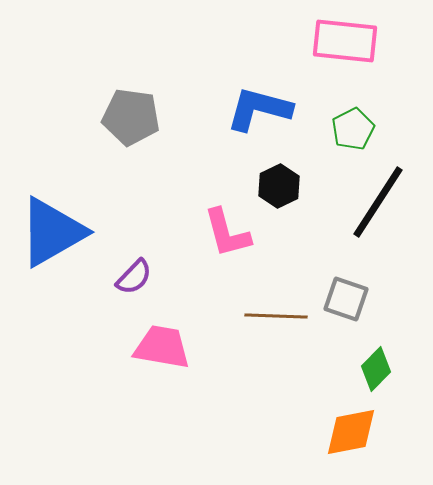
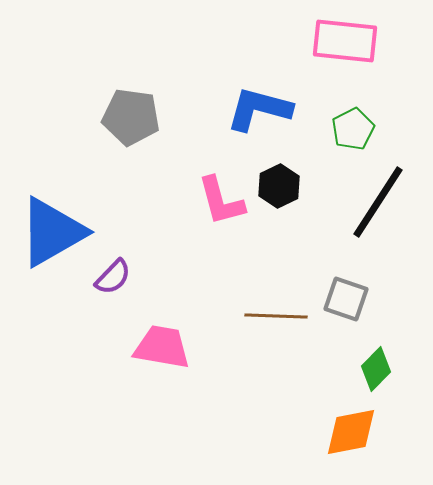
pink L-shape: moved 6 px left, 32 px up
purple semicircle: moved 21 px left
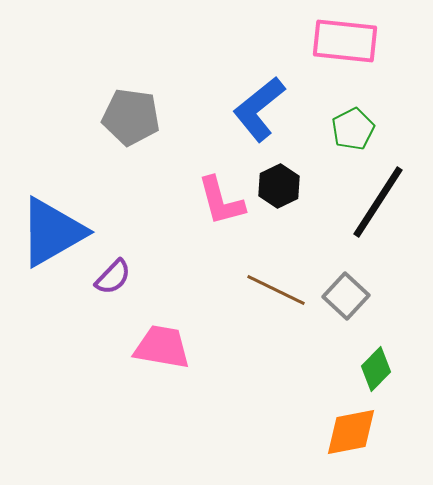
blue L-shape: rotated 54 degrees counterclockwise
gray square: moved 3 px up; rotated 24 degrees clockwise
brown line: moved 26 px up; rotated 24 degrees clockwise
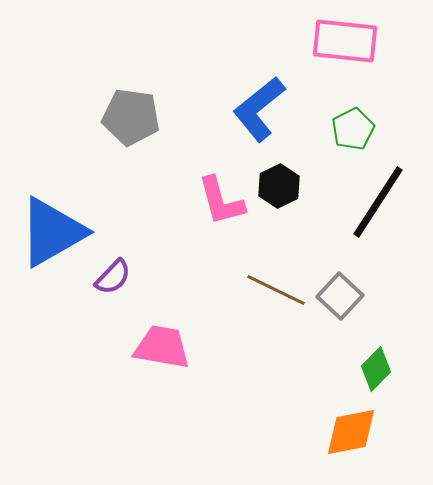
gray square: moved 6 px left
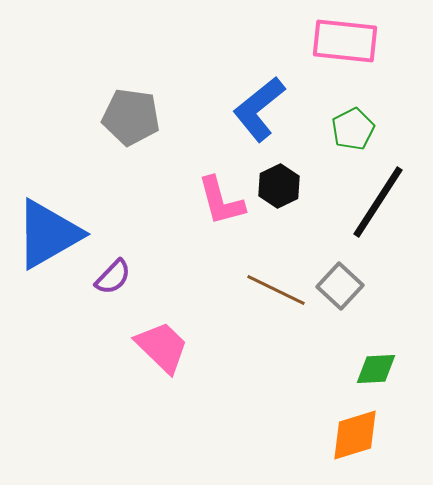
blue triangle: moved 4 px left, 2 px down
gray square: moved 10 px up
pink trapezoid: rotated 34 degrees clockwise
green diamond: rotated 42 degrees clockwise
orange diamond: moved 4 px right, 3 px down; rotated 6 degrees counterclockwise
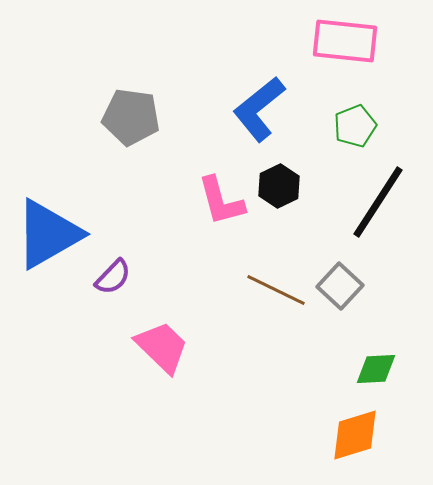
green pentagon: moved 2 px right, 3 px up; rotated 6 degrees clockwise
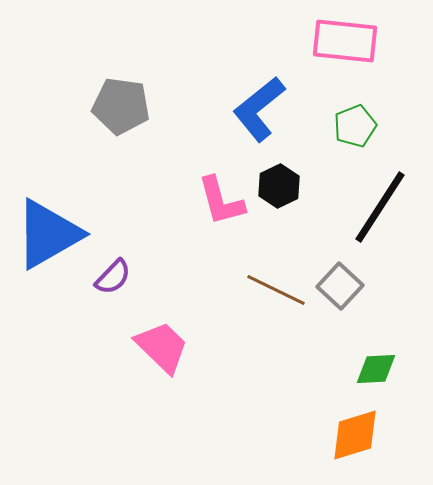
gray pentagon: moved 10 px left, 11 px up
black line: moved 2 px right, 5 px down
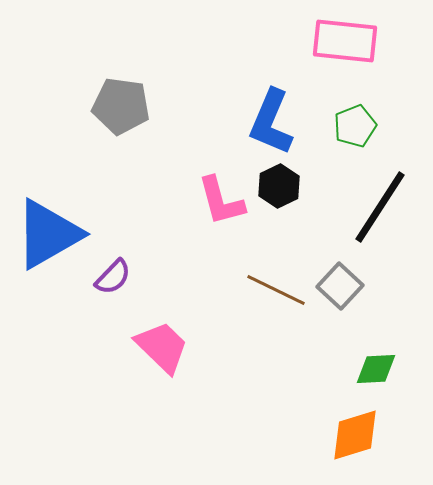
blue L-shape: moved 12 px right, 13 px down; rotated 28 degrees counterclockwise
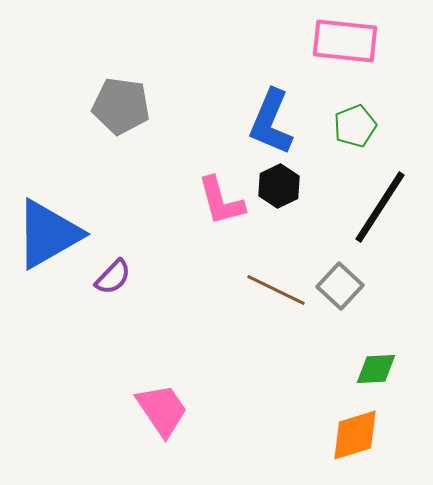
pink trapezoid: moved 63 px down; rotated 12 degrees clockwise
